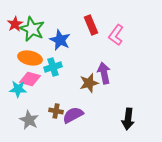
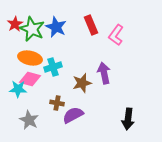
blue star: moved 4 px left, 13 px up
brown star: moved 7 px left
brown cross: moved 1 px right, 8 px up
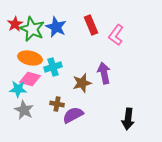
brown cross: moved 1 px down
gray star: moved 5 px left, 10 px up
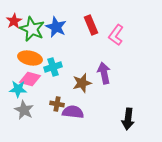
red star: moved 1 px left, 3 px up
purple semicircle: moved 3 px up; rotated 35 degrees clockwise
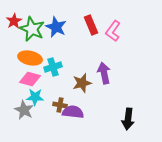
pink L-shape: moved 3 px left, 4 px up
cyan star: moved 17 px right, 8 px down
brown cross: moved 3 px right, 1 px down
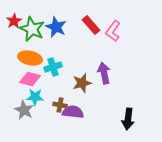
red rectangle: rotated 18 degrees counterclockwise
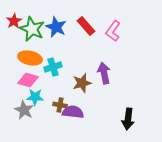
red rectangle: moved 5 px left, 1 px down
pink diamond: moved 2 px left, 1 px down
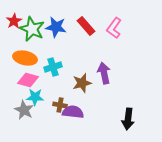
blue star: rotated 15 degrees counterclockwise
pink L-shape: moved 1 px right, 3 px up
orange ellipse: moved 5 px left
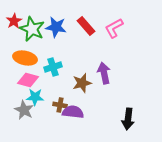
pink L-shape: rotated 25 degrees clockwise
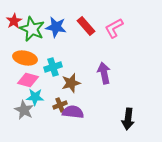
brown star: moved 11 px left
brown cross: rotated 32 degrees counterclockwise
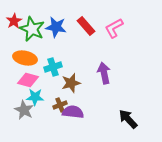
black arrow: rotated 130 degrees clockwise
